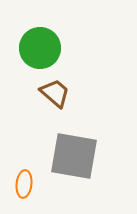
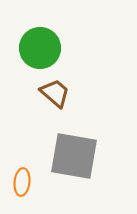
orange ellipse: moved 2 px left, 2 px up
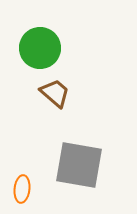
gray square: moved 5 px right, 9 px down
orange ellipse: moved 7 px down
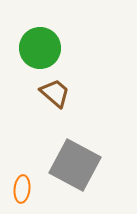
gray square: moved 4 px left; rotated 18 degrees clockwise
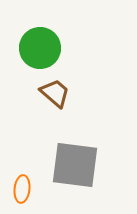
gray square: rotated 21 degrees counterclockwise
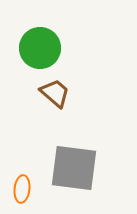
gray square: moved 1 px left, 3 px down
